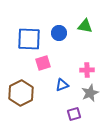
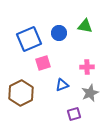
blue square: rotated 25 degrees counterclockwise
pink cross: moved 3 px up
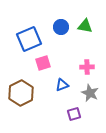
blue circle: moved 2 px right, 6 px up
gray star: rotated 24 degrees counterclockwise
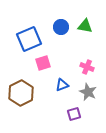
pink cross: rotated 24 degrees clockwise
gray star: moved 2 px left, 1 px up
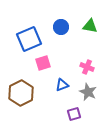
green triangle: moved 5 px right
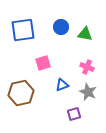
green triangle: moved 5 px left, 8 px down
blue square: moved 6 px left, 9 px up; rotated 15 degrees clockwise
brown hexagon: rotated 15 degrees clockwise
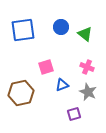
green triangle: rotated 28 degrees clockwise
pink square: moved 3 px right, 4 px down
